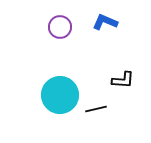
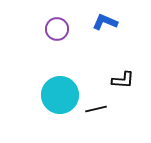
purple circle: moved 3 px left, 2 px down
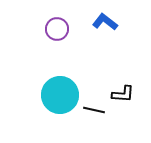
blue L-shape: rotated 15 degrees clockwise
black L-shape: moved 14 px down
black line: moved 2 px left, 1 px down; rotated 25 degrees clockwise
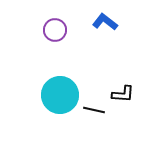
purple circle: moved 2 px left, 1 px down
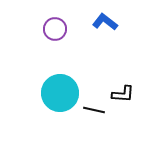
purple circle: moved 1 px up
cyan circle: moved 2 px up
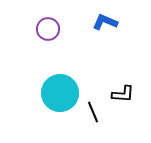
blue L-shape: rotated 15 degrees counterclockwise
purple circle: moved 7 px left
black line: moved 1 px left, 2 px down; rotated 55 degrees clockwise
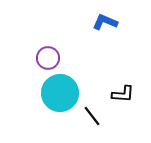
purple circle: moved 29 px down
black line: moved 1 px left, 4 px down; rotated 15 degrees counterclockwise
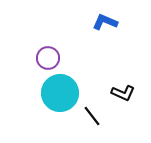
black L-shape: moved 1 px up; rotated 20 degrees clockwise
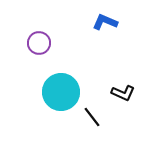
purple circle: moved 9 px left, 15 px up
cyan circle: moved 1 px right, 1 px up
black line: moved 1 px down
